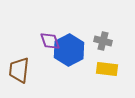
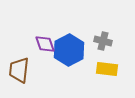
purple diamond: moved 5 px left, 3 px down
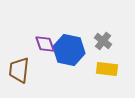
gray cross: rotated 24 degrees clockwise
blue hexagon: rotated 20 degrees counterclockwise
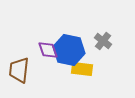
purple diamond: moved 3 px right, 6 px down
yellow rectangle: moved 25 px left
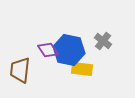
purple diamond: rotated 15 degrees counterclockwise
brown trapezoid: moved 1 px right
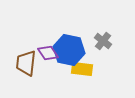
purple diamond: moved 3 px down
brown trapezoid: moved 6 px right, 7 px up
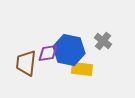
purple diamond: rotated 65 degrees counterclockwise
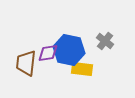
gray cross: moved 2 px right
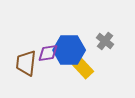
blue hexagon: rotated 12 degrees counterclockwise
yellow rectangle: moved 1 px right, 1 px up; rotated 40 degrees clockwise
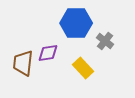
blue hexagon: moved 7 px right, 27 px up
brown trapezoid: moved 3 px left
